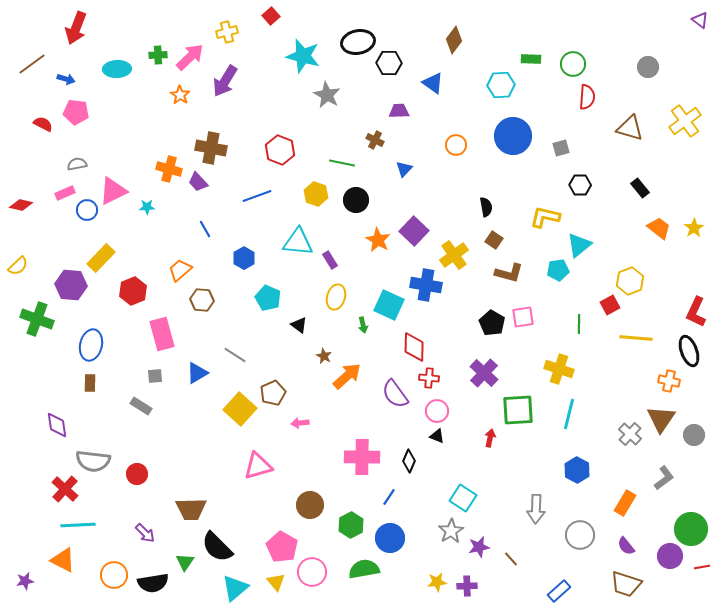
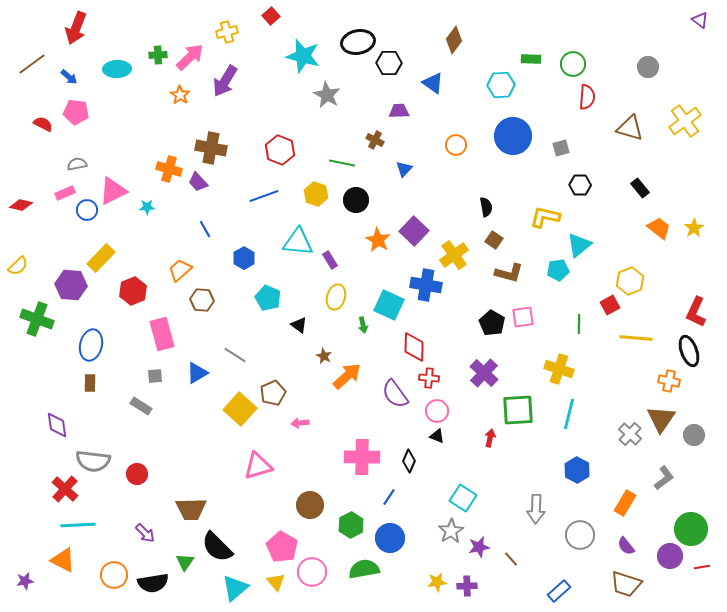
blue arrow at (66, 79): moved 3 px right, 2 px up; rotated 24 degrees clockwise
blue line at (257, 196): moved 7 px right
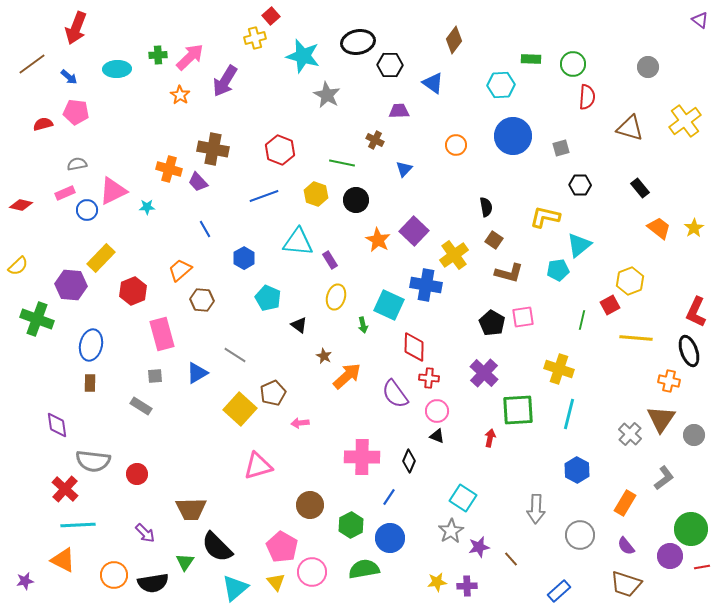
yellow cross at (227, 32): moved 28 px right, 6 px down
black hexagon at (389, 63): moved 1 px right, 2 px down
red semicircle at (43, 124): rotated 42 degrees counterclockwise
brown cross at (211, 148): moved 2 px right, 1 px down
green line at (579, 324): moved 3 px right, 4 px up; rotated 12 degrees clockwise
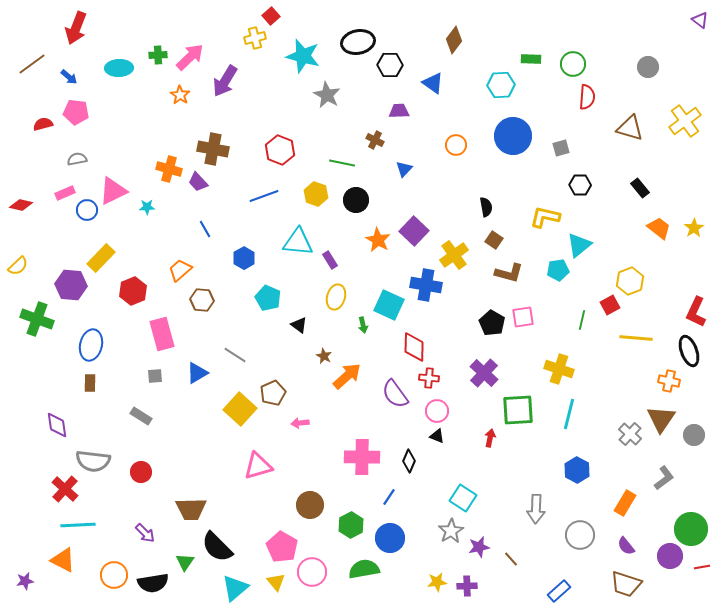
cyan ellipse at (117, 69): moved 2 px right, 1 px up
gray semicircle at (77, 164): moved 5 px up
gray rectangle at (141, 406): moved 10 px down
red circle at (137, 474): moved 4 px right, 2 px up
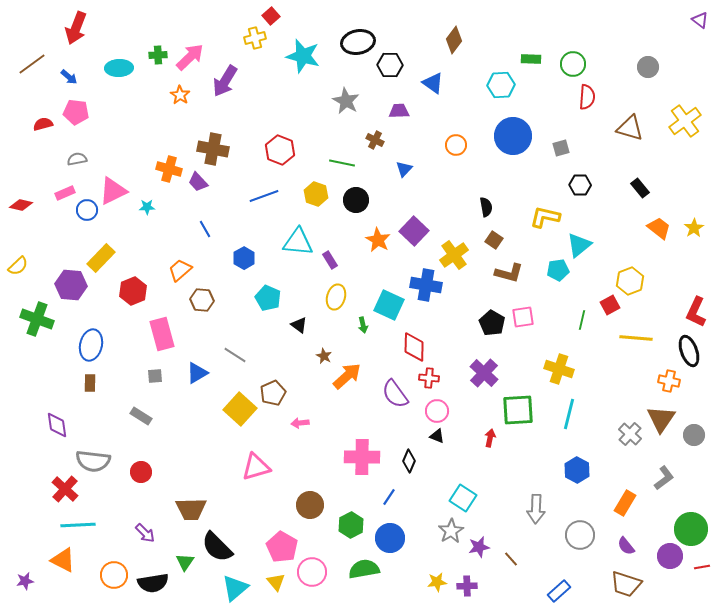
gray star at (327, 95): moved 19 px right, 6 px down
pink triangle at (258, 466): moved 2 px left, 1 px down
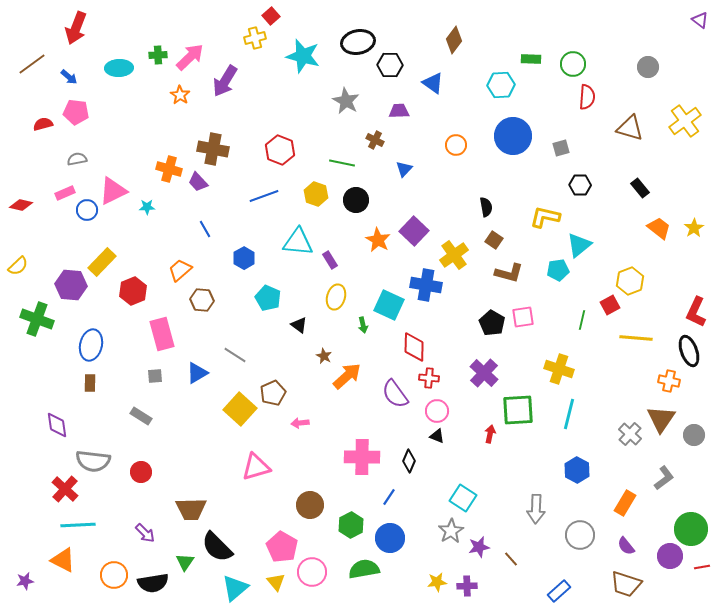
yellow rectangle at (101, 258): moved 1 px right, 4 px down
red arrow at (490, 438): moved 4 px up
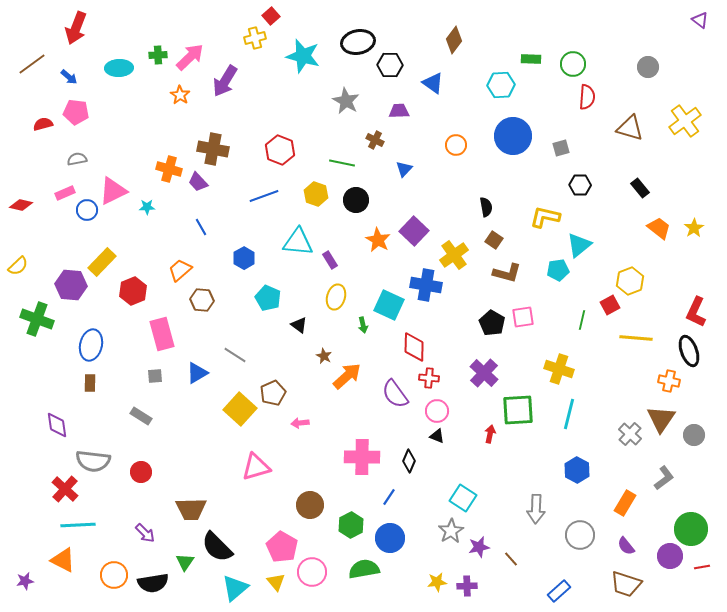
blue line at (205, 229): moved 4 px left, 2 px up
brown L-shape at (509, 273): moved 2 px left
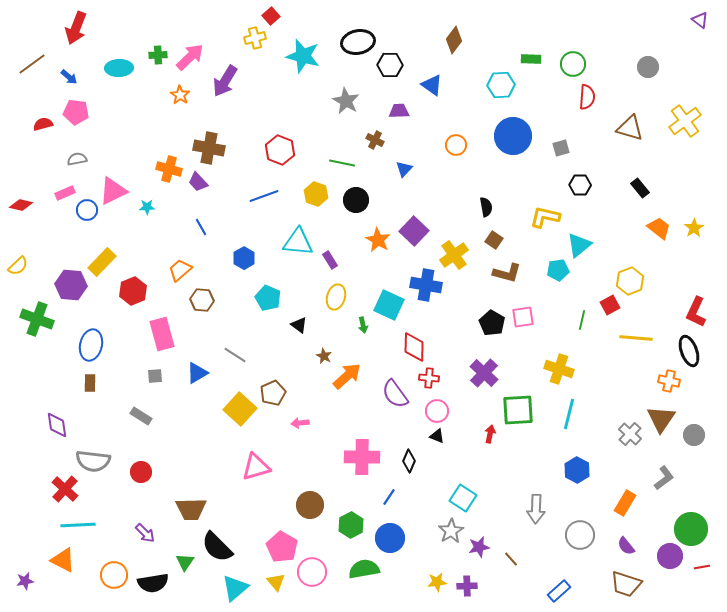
blue triangle at (433, 83): moved 1 px left, 2 px down
brown cross at (213, 149): moved 4 px left, 1 px up
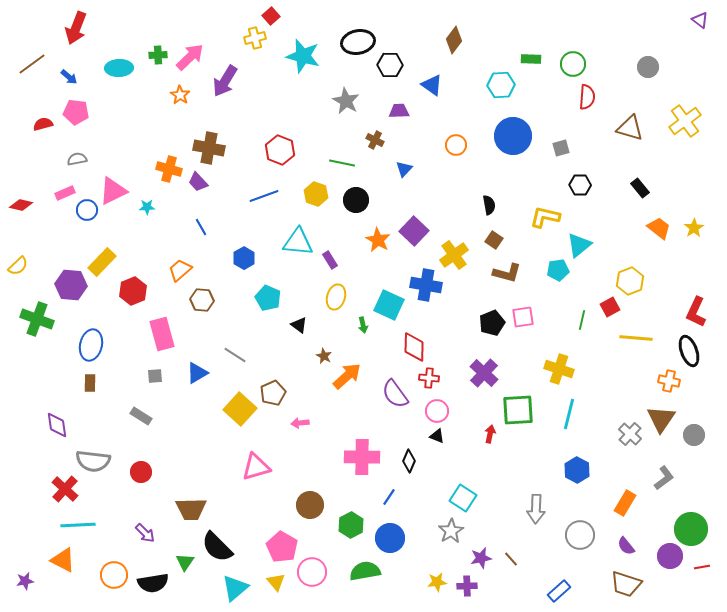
black semicircle at (486, 207): moved 3 px right, 2 px up
red square at (610, 305): moved 2 px down
black pentagon at (492, 323): rotated 20 degrees clockwise
purple star at (479, 547): moved 2 px right, 11 px down
green semicircle at (364, 569): moved 1 px right, 2 px down
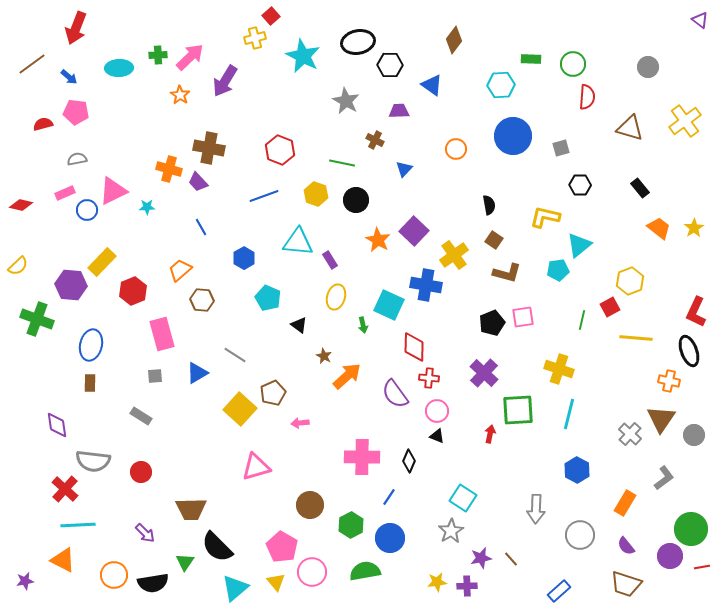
cyan star at (303, 56): rotated 12 degrees clockwise
orange circle at (456, 145): moved 4 px down
